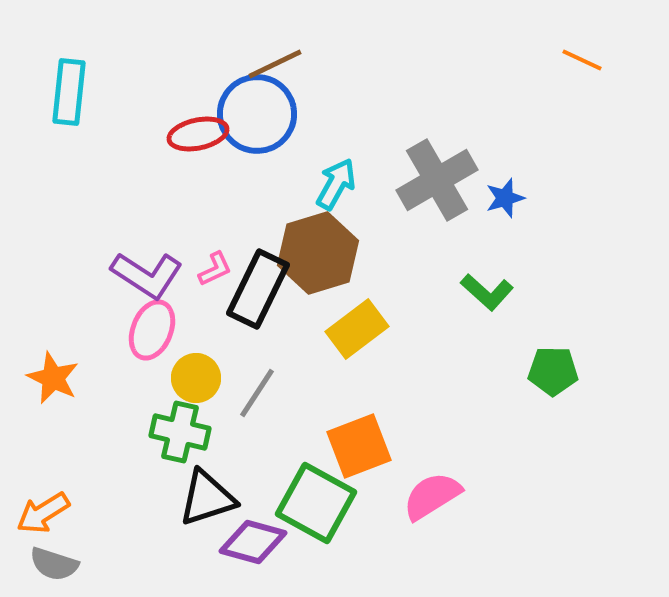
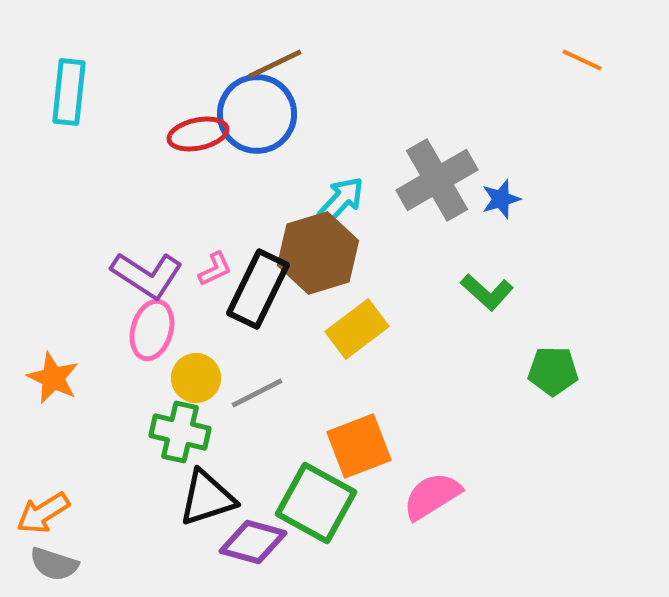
cyan arrow: moved 5 px right, 16 px down; rotated 14 degrees clockwise
blue star: moved 4 px left, 1 px down
pink ellipse: rotated 6 degrees counterclockwise
gray line: rotated 30 degrees clockwise
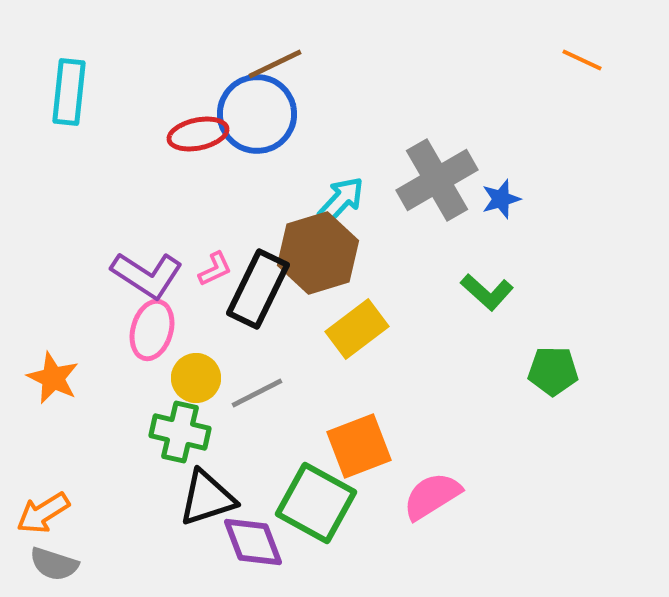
purple diamond: rotated 54 degrees clockwise
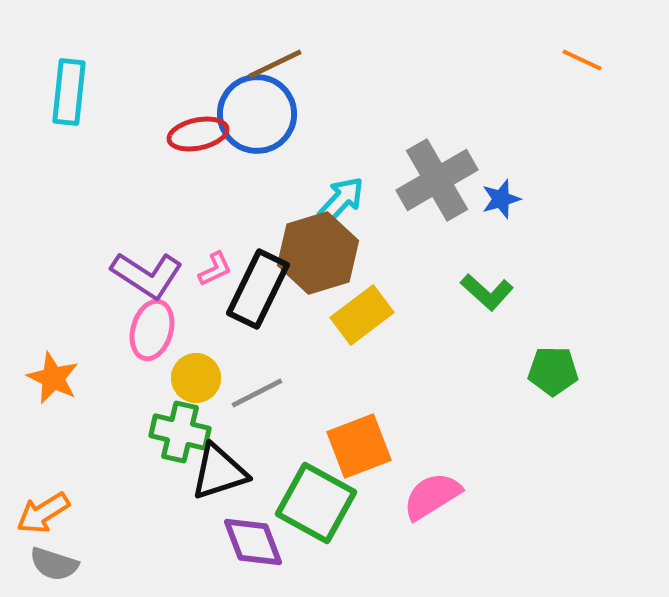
yellow rectangle: moved 5 px right, 14 px up
black triangle: moved 12 px right, 26 px up
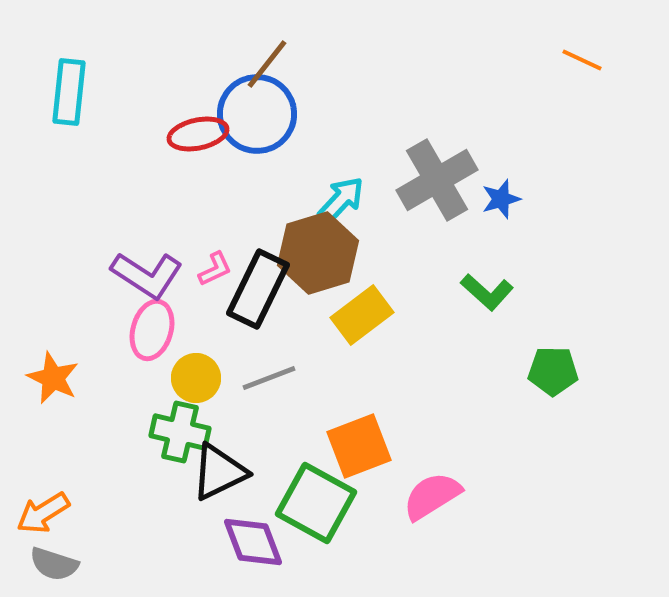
brown line: moved 8 px left; rotated 26 degrees counterclockwise
gray line: moved 12 px right, 15 px up; rotated 6 degrees clockwise
black triangle: rotated 8 degrees counterclockwise
